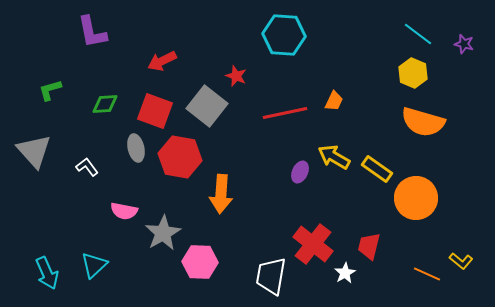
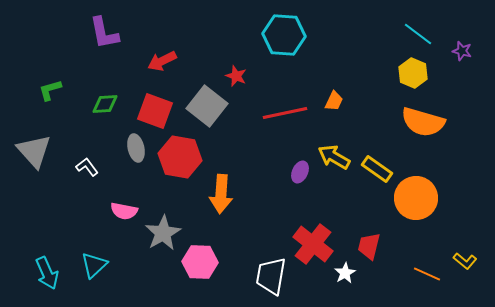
purple L-shape: moved 12 px right, 1 px down
purple star: moved 2 px left, 7 px down
yellow L-shape: moved 4 px right
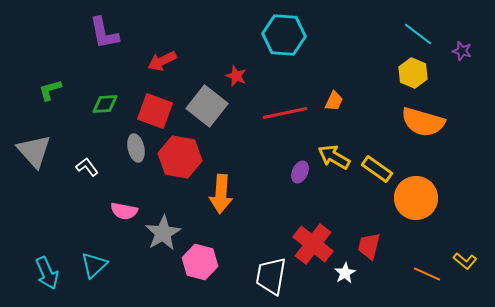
pink hexagon: rotated 12 degrees clockwise
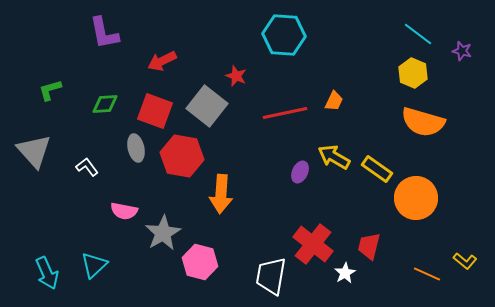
red hexagon: moved 2 px right, 1 px up
